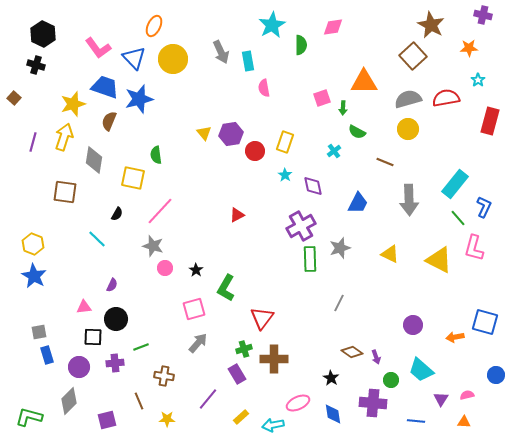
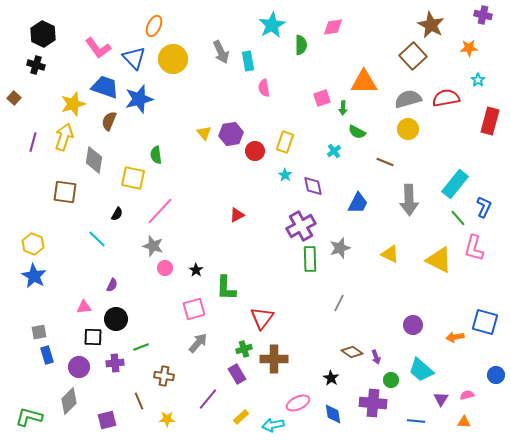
green L-shape at (226, 288): rotated 28 degrees counterclockwise
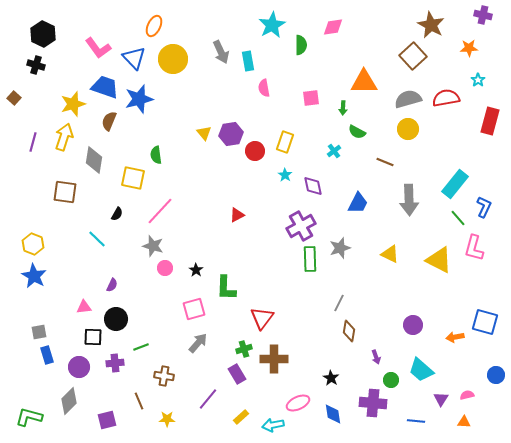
pink square at (322, 98): moved 11 px left; rotated 12 degrees clockwise
brown diamond at (352, 352): moved 3 px left, 21 px up; rotated 65 degrees clockwise
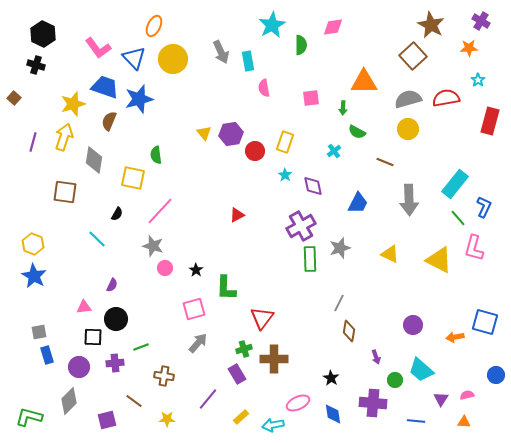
purple cross at (483, 15): moved 2 px left, 6 px down; rotated 18 degrees clockwise
green circle at (391, 380): moved 4 px right
brown line at (139, 401): moved 5 px left; rotated 30 degrees counterclockwise
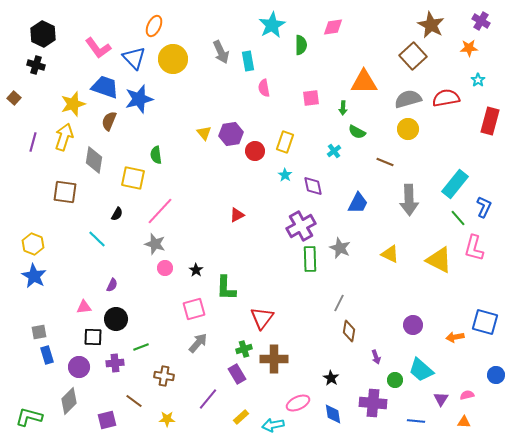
gray star at (153, 246): moved 2 px right, 2 px up
gray star at (340, 248): rotated 30 degrees counterclockwise
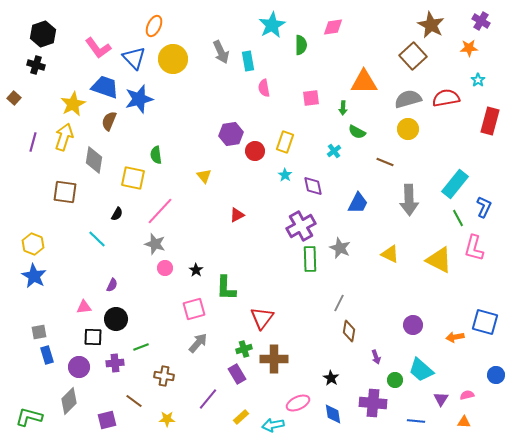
black hexagon at (43, 34): rotated 15 degrees clockwise
yellow star at (73, 104): rotated 10 degrees counterclockwise
yellow triangle at (204, 133): moved 43 px down
green line at (458, 218): rotated 12 degrees clockwise
